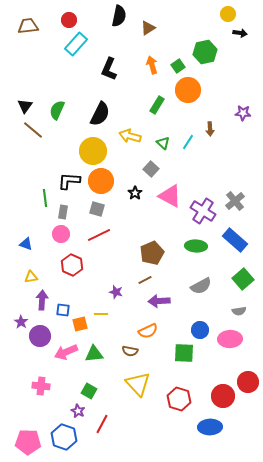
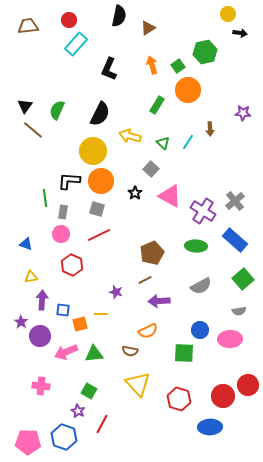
red circle at (248, 382): moved 3 px down
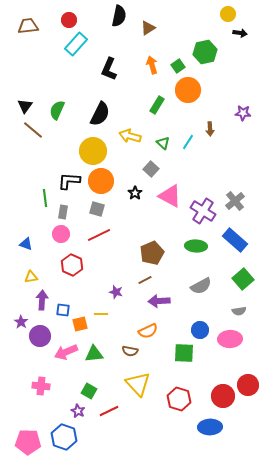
red line at (102, 424): moved 7 px right, 13 px up; rotated 36 degrees clockwise
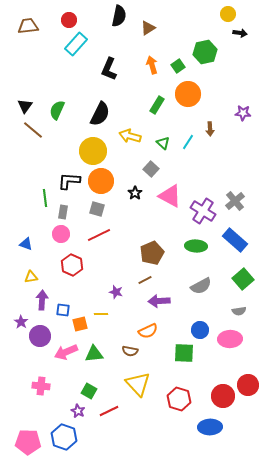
orange circle at (188, 90): moved 4 px down
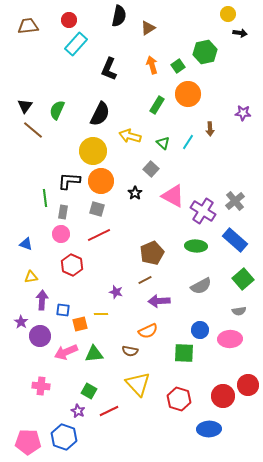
pink triangle at (170, 196): moved 3 px right
blue ellipse at (210, 427): moved 1 px left, 2 px down
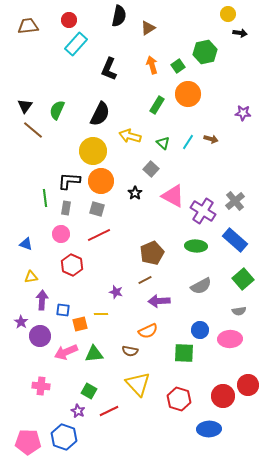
brown arrow at (210, 129): moved 1 px right, 10 px down; rotated 72 degrees counterclockwise
gray rectangle at (63, 212): moved 3 px right, 4 px up
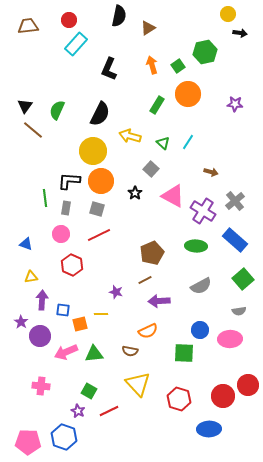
purple star at (243, 113): moved 8 px left, 9 px up
brown arrow at (211, 139): moved 33 px down
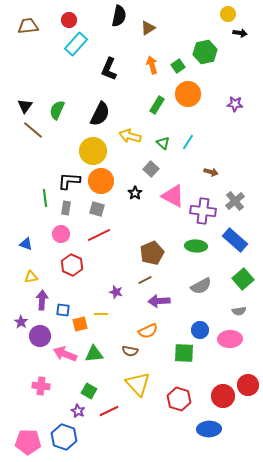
purple cross at (203, 211): rotated 25 degrees counterclockwise
pink arrow at (66, 352): moved 1 px left, 2 px down; rotated 45 degrees clockwise
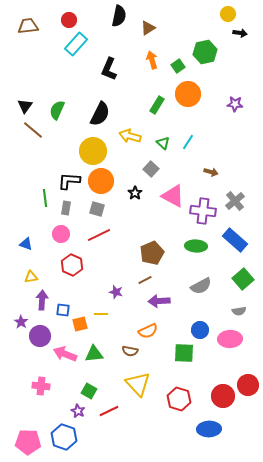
orange arrow at (152, 65): moved 5 px up
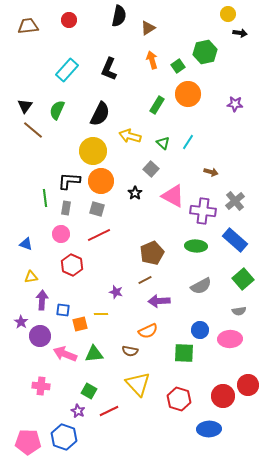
cyan rectangle at (76, 44): moved 9 px left, 26 px down
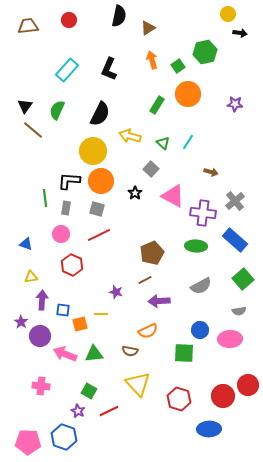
purple cross at (203, 211): moved 2 px down
